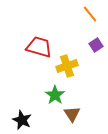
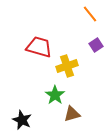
brown triangle: rotated 48 degrees clockwise
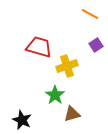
orange line: rotated 24 degrees counterclockwise
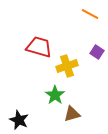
purple square: moved 1 px right, 7 px down; rotated 24 degrees counterclockwise
black star: moved 3 px left
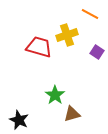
yellow cross: moved 31 px up
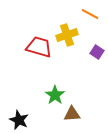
brown triangle: rotated 12 degrees clockwise
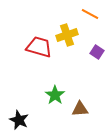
brown triangle: moved 8 px right, 5 px up
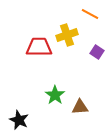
red trapezoid: rotated 16 degrees counterclockwise
brown triangle: moved 2 px up
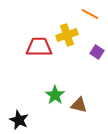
brown triangle: moved 1 px left, 2 px up; rotated 18 degrees clockwise
